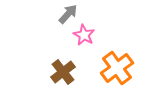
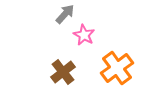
gray arrow: moved 3 px left
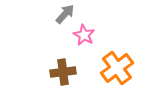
brown cross: rotated 30 degrees clockwise
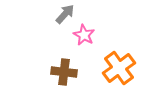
orange cross: moved 2 px right
brown cross: moved 1 px right; rotated 15 degrees clockwise
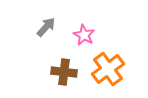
gray arrow: moved 19 px left, 13 px down
orange cross: moved 11 px left, 1 px down
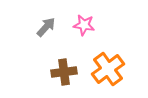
pink star: moved 10 px up; rotated 20 degrees counterclockwise
brown cross: rotated 15 degrees counterclockwise
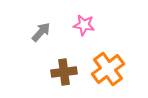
gray arrow: moved 5 px left, 5 px down
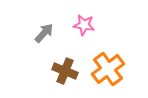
gray arrow: moved 3 px right, 1 px down
brown cross: moved 1 px right, 1 px up; rotated 30 degrees clockwise
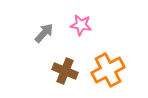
pink star: moved 3 px left
orange cross: moved 1 px down; rotated 8 degrees clockwise
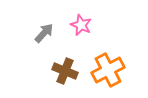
pink star: rotated 15 degrees clockwise
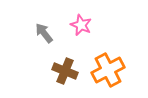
gray arrow: rotated 80 degrees counterclockwise
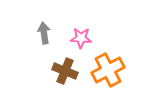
pink star: moved 13 px down; rotated 20 degrees counterclockwise
gray arrow: rotated 30 degrees clockwise
